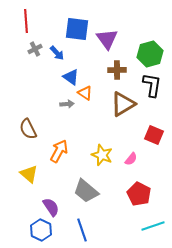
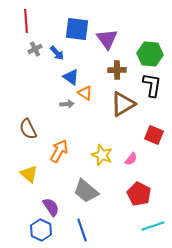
green hexagon: rotated 20 degrees clockwise
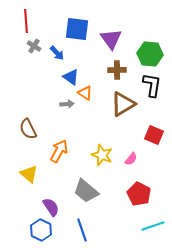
purple triangle: moved 4 px right
gray cross: moved 1 px left, 3 px up; rotated 32 degrees counterclockwise
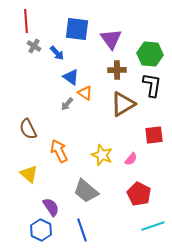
gray arrow: rotated 136 degrees clockwise
red square: rotated 30 degrees counterclockwise
orange arrow: rotated 55 degrees counterclockwise
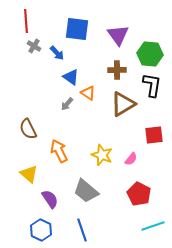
purple triangle: moved 7 px right, 4 px up
orange triangle: moved 3 px right
purple semicircle: moved 1 px left, 8 px up
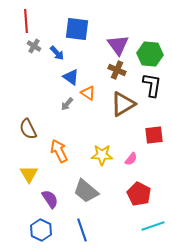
purple triangle: moved 10 px down
brown cross: rotated 24 degrees clockwise
yellow star: rotated 20 degrees counterclockwise
yellow triangle: rotated 18 degrees clockwise
